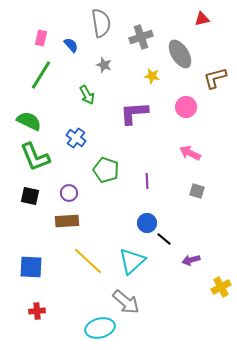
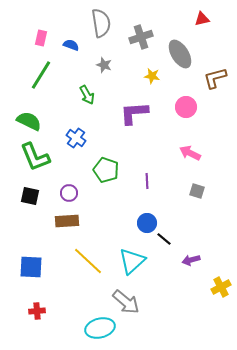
blue semicircle: rotated 28 degrees counterclockwise
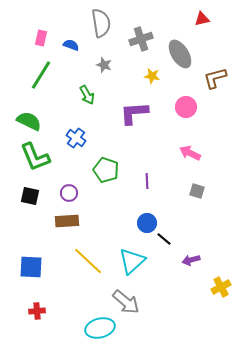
gray cross: moved 2 px down
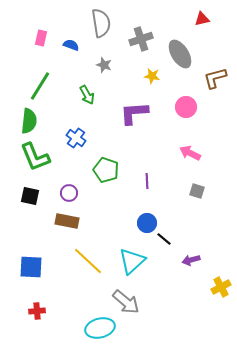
green line: moved 1 px left, 11 px down
green semicircle: rotated 70 degrees clockwise
brown rectangle: rotated 15 degrees clockwise
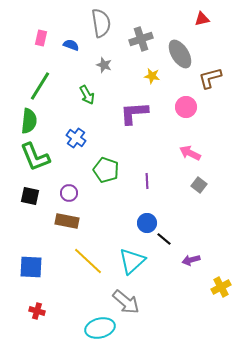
brown L-shape: moved 5 px left
gray square: moved 2 px right, 6 px up; rotated 21 degrees clockwise
red cross: rotated 21 degrees clockwise
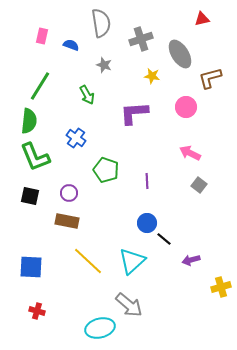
pink rectangle: moved 1 px right, 2 px up
yellow cross: rotated 12 degrees clockwise
gray arrow: moved 3 px right, 3 px down
